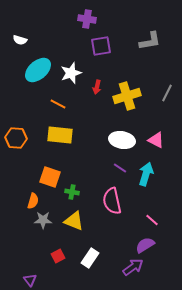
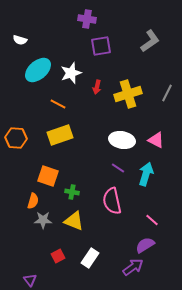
gray L-shape: rotated 25 degrees counterclockwise
yellow cross: moved 1 px right, 2 px up
yellow rectangle: rotated 25 degrees counterclockwise
purple line: moved 2 px left
orange square: moved 2 px left, 1 px up
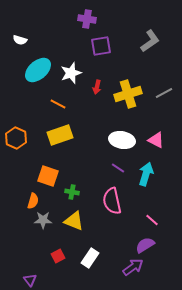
gray line: moved 3 px left; rotated 36 degrees clockwise
orange hexagon: rotated 20 degrees clockwise
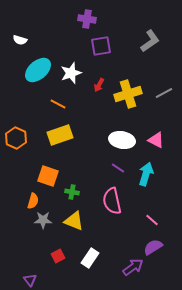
red arrow: moved 2 px right, 2 px up; rotated 16 degrees clockwise
purple semicircle: moved 8 px right, 2 px down
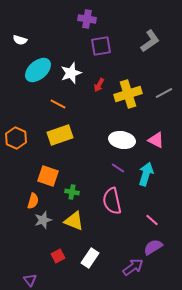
gray star: rotated 18 degrees counterclockwise
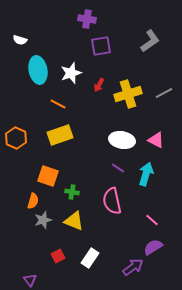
cyan ellipse: rotated 60 degrees counterclockwise
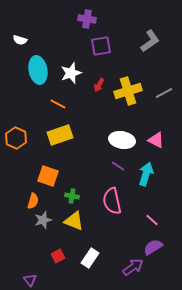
yellow cross: moved 3 px up
purple line: moved 2 px up
green cross: moved 4 px down
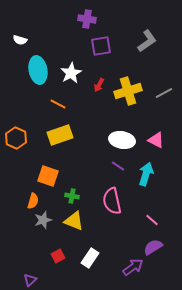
gray L-shape: moved 3 px left
white star: rotated 10 degrees counterclockwise
purple triangle: rotated 24 degrees clockwise
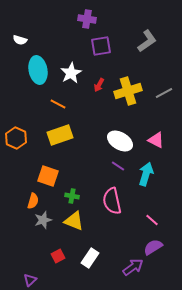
white ellipse: moved 2 px left, 1 px down; rotated 20 degrees clockwise
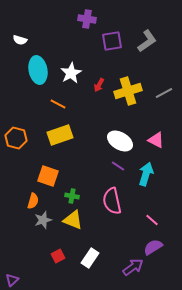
purple square: moved 11 px right, 5 px up
orange hexagon: rotated 10 degrees counterclockwise
yellow triangle: moved 1 px left, 1 px up
purple triangle: moved 18 px left
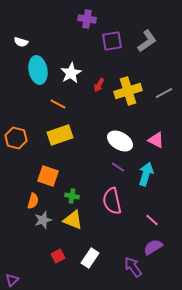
white semicircle: moved 1 px right, 2 px down
purple line: moved 1 px down
purple arrow: rotated 90 degrees counterclockwise
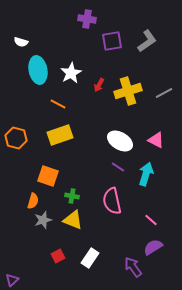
pink line: moved 1 px left
